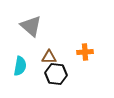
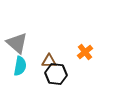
gray triangle: moved 14 px left, 17 px down
orange cross: rotated 35 degrees counterclockwise
brown triangle: moved 4 px down
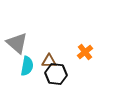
cyan semicircle: moved 7 px right
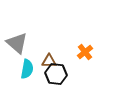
cyan semicircle: moved 3 px down
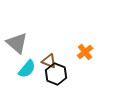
brown triangle: rotated 21 degrees clockwise
cyan semicircle: rotated 30 degrees clockwise
black hexagon: rotated 15 degrees clockwise
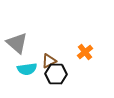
brown triangle: rotated 49 degrees counterclockwise
cyan semicircle: rotated 42 degrees clockwise
black hexagon: rotated 20 degrees counterclockwise
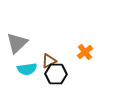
gray triangle: rotated 35 degrees clockwise
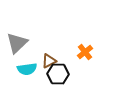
black hexagon: moved 2 px right
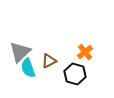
gray triangle: moved 3 px right, 9 px down
cyan semicircle: moved 1 px right, 1 px up; rotated 78 degrees clockwise
black hexagon: moved 17 px right; rotated 15 degrees clockwise
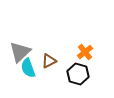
black hexagon: moved 3 px right
